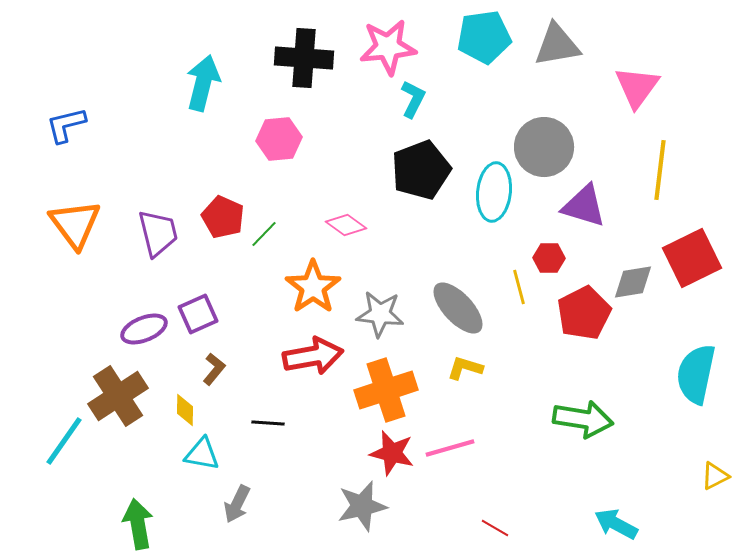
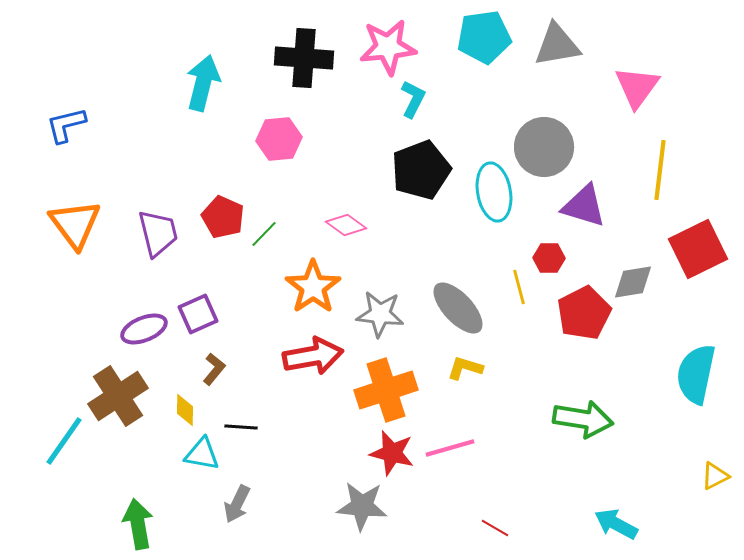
cyan ellipse at (494, 192): rotated 16 degrees counterclockwise
red square at (692, 258): moved 6 px right, 9 px up
black line at (268, 423): moved 27 px left, 4 px down
gray star at (362, 506): rotated 18 degrees clockwise
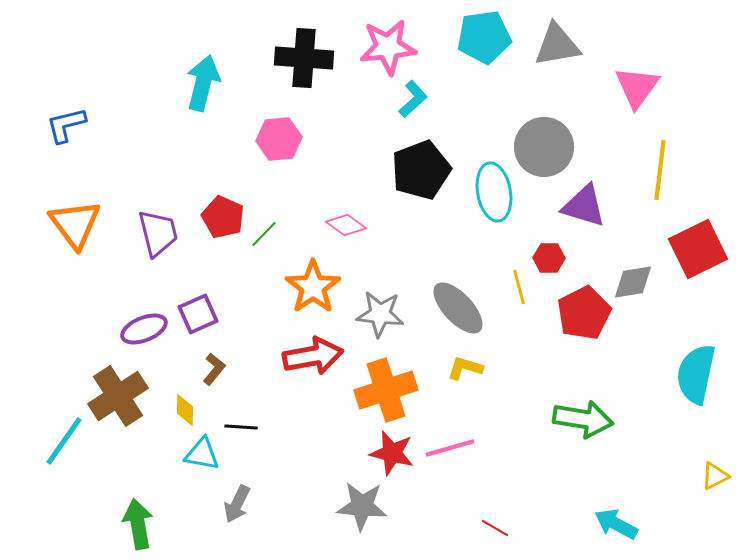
cyan L-shape at (413, 99): rotated 21 degrees clockwise
